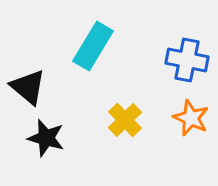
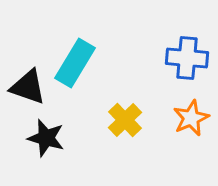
cyan rectangle: moved 18 px left, 17 px down
blue cross: moved 2 px up; rotated 6 degrees counterclockwise
black triangle: rotated 21 degrees counterclockwise
orange star: rotated 24 degrees clockwise
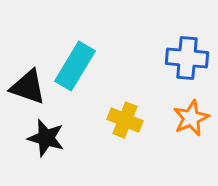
cyan rectangle: moved 3 px down
yellow cross: rotated 24 degrees counterclockwise
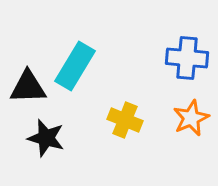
black triangle: rotated 21 degrees counterclockwise
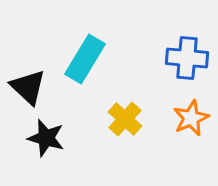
cyan rectangle: moved 10 px right, 7 px up
black triangle: rotated 45 degrees clockwise
yellow cross: moved 1 px up; rotated 20 degrees clockwise
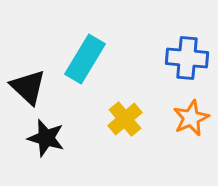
yellow cross: rotated 8 degrees clockwise
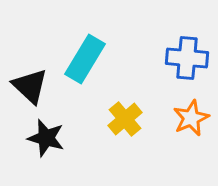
black triangle: moved 2 px right, 1 px up
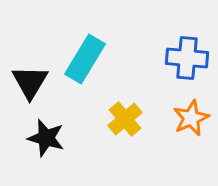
black triangle: moved 4 px up; rotated 18 degrees clockwise
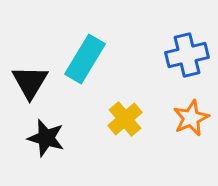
blue cross: moved 3 px up; rotated 18 degrees counterclockwise
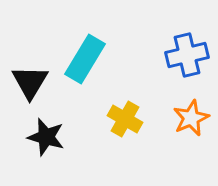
yellow cross: rotated 20 degrees counterclockwise
black star: moved 1 px up
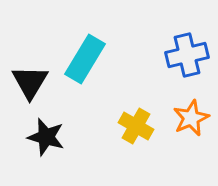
yellow cross: moved 11 px right, 7 px down
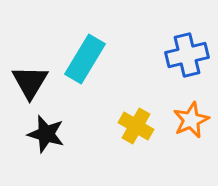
orange star: moved 2 px down
black star: moved 3 px up
